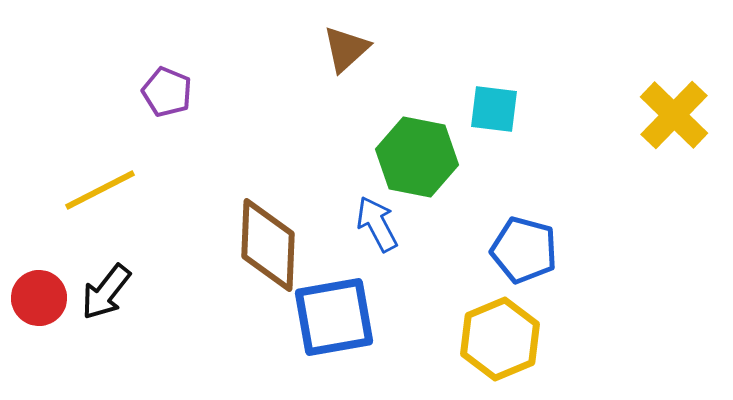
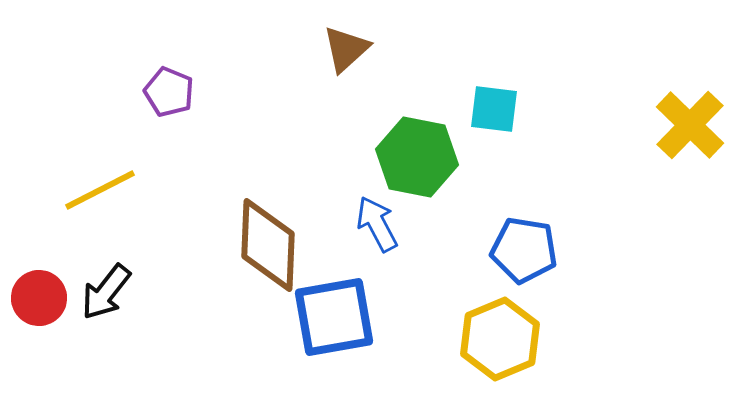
purple pentagon: moved 2 px right
yellow cross: moved 16 px right, 10 px down
blue pentagon: rotated 6 degrees counterclockwise
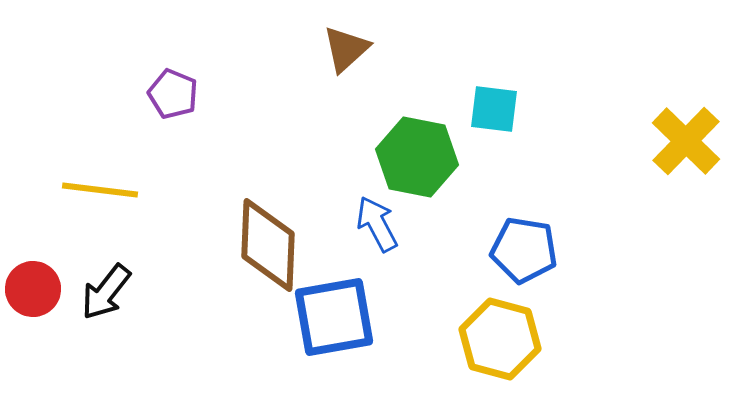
purple pentagon: moved 4 px right, 2 px down
yellow cross: moved 4 px left, 16 px down
yellow line: rotated 34 degrees clockwise
red circle: moved 6 px left, 9 px up
yellow hexagon: rotated 22 degrees counterclockwise
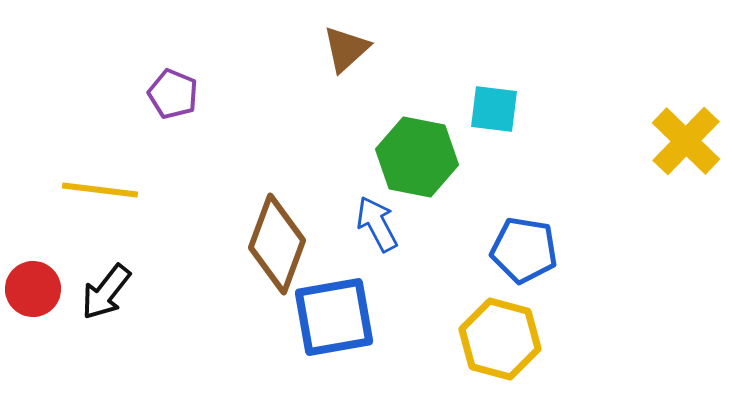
brown diamond: moved 9 px right, 1 px up; rotated 18 degrees clockwise
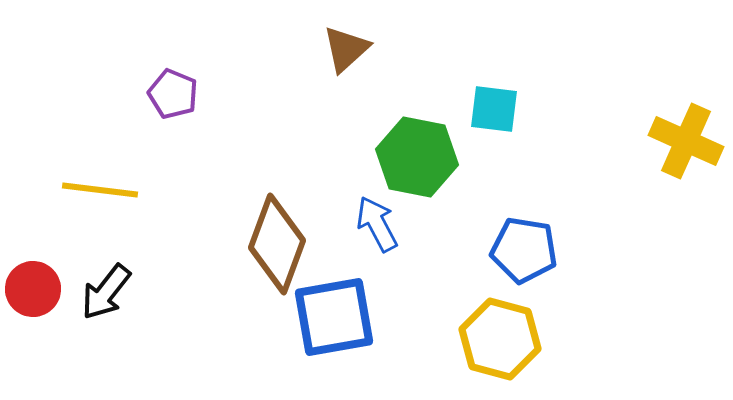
yellow cross: rotated 20 degrees counterclockwise
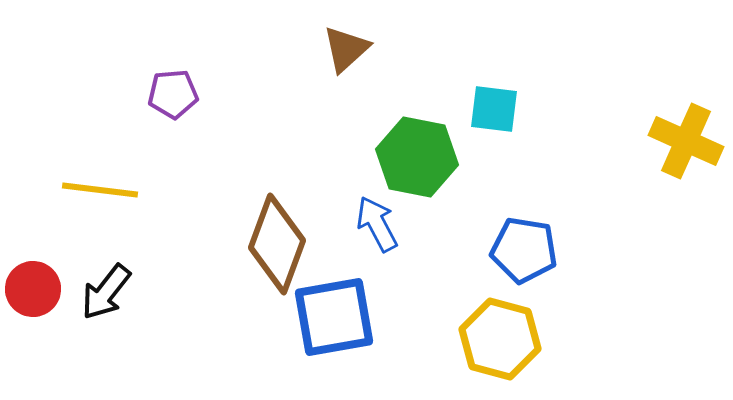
purple pentagon: rotated 27 degrees counterclockwise
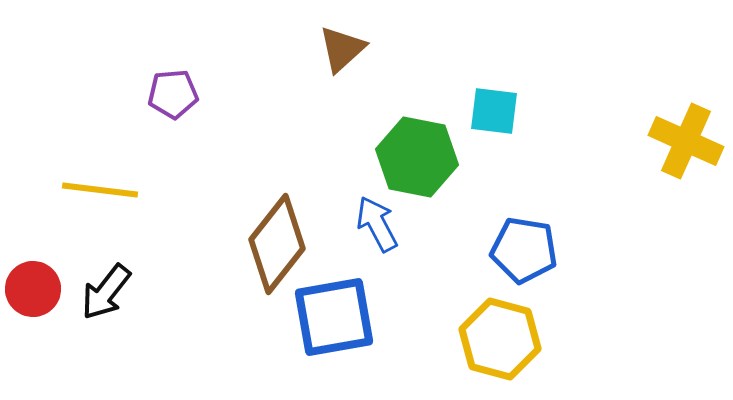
brown triangle: moved 4 px left
cyan square: moved 2 px down
brown diamond: rotated 18 degrees clockwise
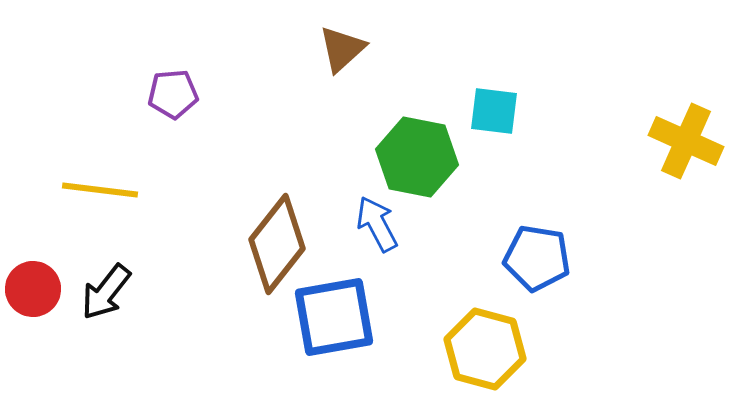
blue pentagon: moved 13 px right, 8 px down
yellow hexagon: moved 15 px left, 10 px down
